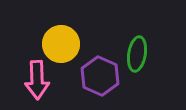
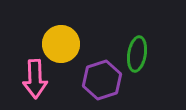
purple hexagon: moved 2 px right, 4 px down; rotated 18 degrees clockwise
pink arrow: moved 2 px left, 1 px up
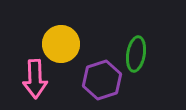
green ellipse: moved 1 px left
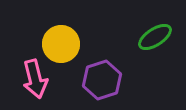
green ellipse: moved 19 px right, 17 px up; rotated 48 degrees clockwise
pink arrow: rotated 12 degrees counterclockwise
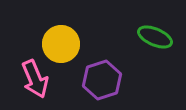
green ellipse: rotated 56 degrees clockwise
pink arrow: rotated 9 degrees counterclockwise
